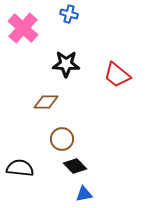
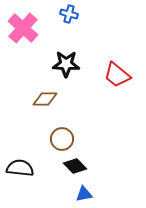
brown diamond: moved 1 px left, 3 px up
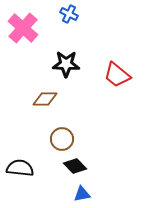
blue cross: rotated 12 degrees clockwise
blue triangle: moved 2 px left
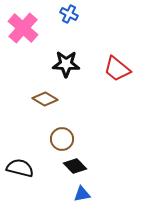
red trapezoid: moved 6 px up
brown diamond: rotated 30 degrees clockwise
black semicircle: rotated 8 degrees clockwise
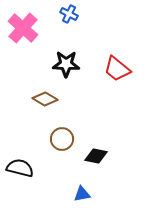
black diamond: moved 21 px right, 10 px up; rotated 35 degrees counterclockwise
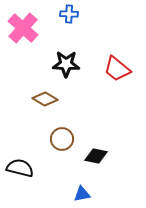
blue cross: rotated 24 degrees counterclockwise
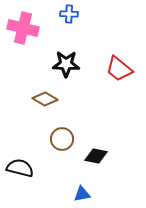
pink cross: rotated 28 degrees counterclockwise
red trapezoid: moved 2 px right
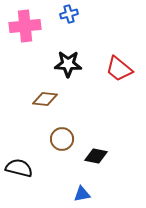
blue cross: rotated 18 degrees counterclockwise
pink cross: moved 2 px right, 2 px up; rotated 20 degrees counterclockwise
black star: moved 2 px right
brown diamond: rotated 25 degrees counterclockwise
black semicircle: moved 1 px left
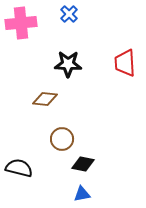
blue cross: rotated 30 degrees counterclockwise
pink cross: moved 4 px left, 3 px up
red trapezoid: moved 6 px right, 6 px up; rotated 48 degrees clockwise
black diamond: moved 13 px left, 8 px down
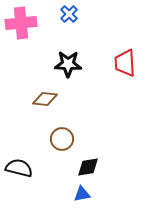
black diamond: moved 5 px right, 3 px down; rotated 20 degrees counterclockwise
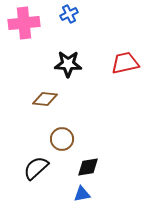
blue cross: rotated 18 degrees clockwise
pink cross: moved 3 px right
red trapezoid: rotated 80 degrees clockwise
black semicircle: moved 17 px right; rotated 56 degrees counterclockwise
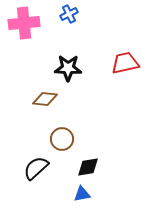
black star: moved 4 px down
